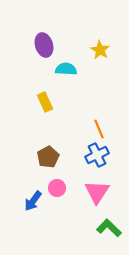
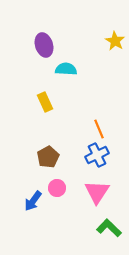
yellow star: moved 15 px right, 9 px up
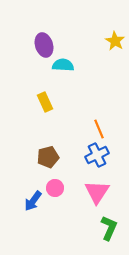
cyan semicircle: moved 3 px left, 4 px up
brown pentagon: rotated 15 degrees clockwise
pink circle: moved 2 px left
green L-shape: rotated 70 degrees clockwise
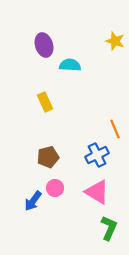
yellow star: rotated 12 degrees counterclockwise
cyan semicircle: moved 7 px right
orange line: moved 16 px right
pink triangle: rotated 32 degrees counterclockwise
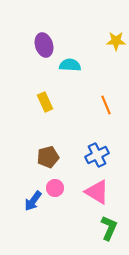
yellow star: moved 1 px right; rotated 18 degrees counterclockwise
orange line: moved 9 px left, 24 px up
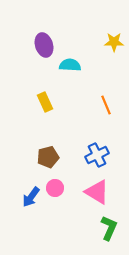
yellow star: moved 2 px left, 1 px down
blue arrow: moved 2 px left, 4 px up
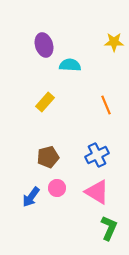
yellow rectangle: rotated 66 degrees clockwise
pink circle: moved 2 px right
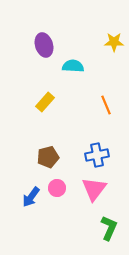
cyan semicircle: moved 3 px right, 1 px down
blue cross: rotated 15 degrees clockwise
pink triangle: moved 3 px left, 3 px up; rotated 36 degrees clockwise
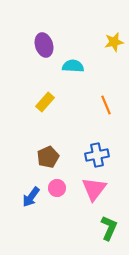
yellow star: rotated 12 degrees counterclockwise
brown pentagon: rotated 10 degrees counterclockwise
